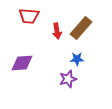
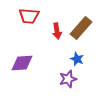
blue star: rotated 24 degrees clockwise
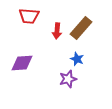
red arrow: rotated 14 degrees clockwise
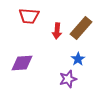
blue star: moved 1 px right; rotated 16 degrees clockwise
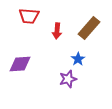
brown rectangle: moved 8 px right
purple diamond: moved 2 px left, 1 px down
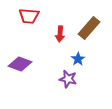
red arrow: moved 3 px right, 3 px down
purple diamond: rotated 25 degrees clockwise
purple star: rotated 30 degrees clockwise
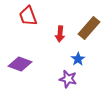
red trapezoid: moved 1 px left; rotated 65 degrees clockwise
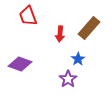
purple star: rotated 24 degrees clockwise
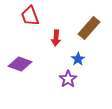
red trapezoid: moved 2 px right
red arrow: moved 4 px left, 4 px down
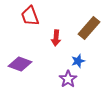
blue star: moved 2 px down; rotated 16 degrees clockwise
